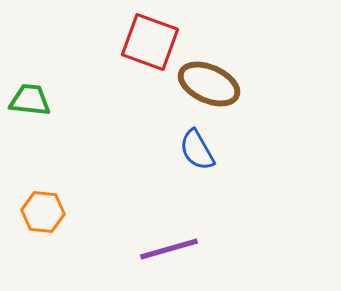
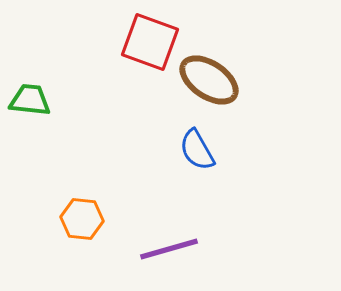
brown ellipse: moved 4 px up; rotated 10 degrees clockwise
orange hexagon: moved 39 px right, 7 px down
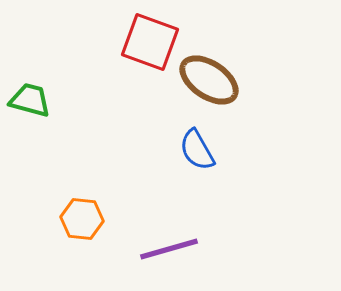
green trapezoid: rotated 9 degrees clockwise
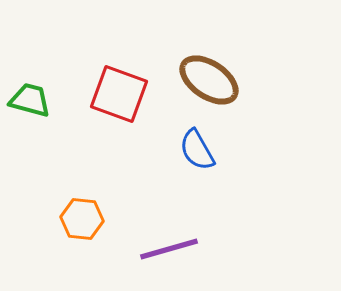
red square: moved 31 px left, 52 px down
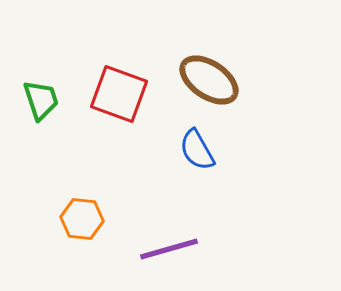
green trapezoid: moved 11 px right; rotated 57 degrees clockwise
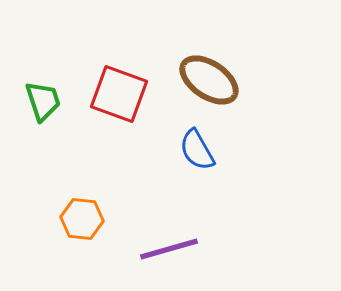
green trapezoid: moved 2 px right, 1 px down
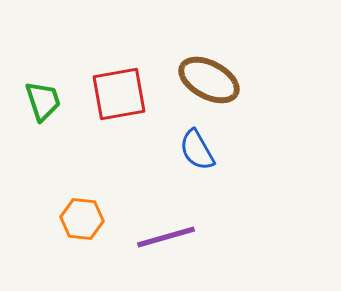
brown ellipse: rotated 6 degrees counterclockwise
red square: rotated 30 degrees counterclockwise
purple line: moved 3 px left, 12 px up
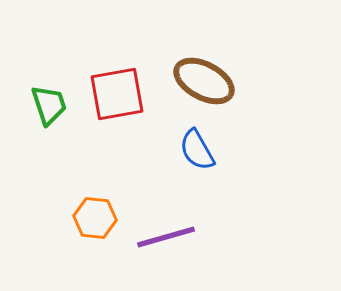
brown ellipse: moved 5 px left, 1 px down
red square: moved 2 px left
green trapezoid: moved 6 px right, 4 px down
orange hexagon: moved 13 px right, 1 px up
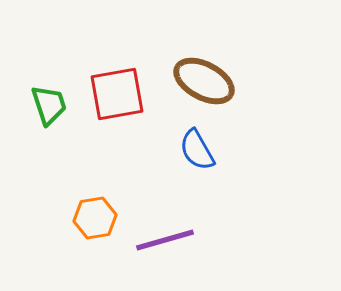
orange hexagon: rotated 15 degrees counterclockwise
purple line: moved 1 px left, 3 px down
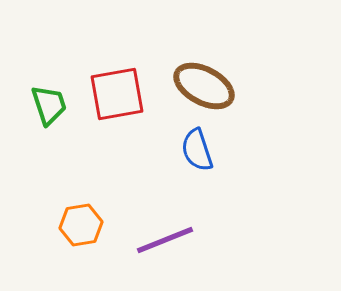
brown ellipse: moved 5 px down
blue semicircle: rotated 12 degrees clockwise
orange hexagon: moved 14 px left, 7 px down
purple line: rotated 6 degrees counterclockwise
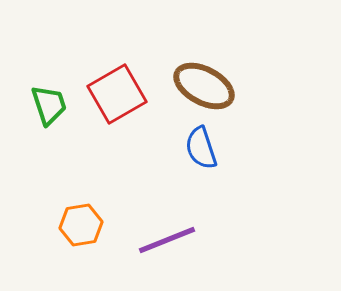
red square: rotated 20 degrees counterclockwise
blue semicircle: moved 4 px right, 2 px up
purple line: moved 2 px right
